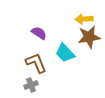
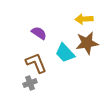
brown star: moved 2 px left, 6 px down
gray cross: moved 1 px left, 2 px up
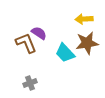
brown L-shape: moved 10 px left, 20 px up
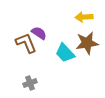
yellow arrow: moved 2 px up
